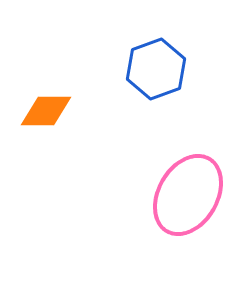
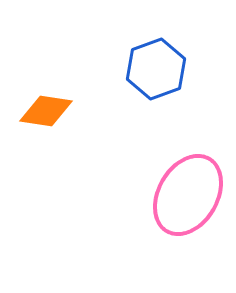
orange diamond: rotated 8 degrees clockwise
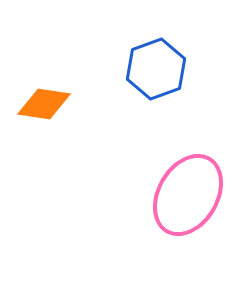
orange diamond: moved 2 px left, 7 px up
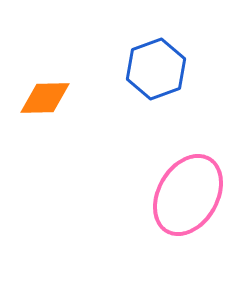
orange diamond: moved 1 px right, 6 px up; rotated 10 degrees counterclockwise
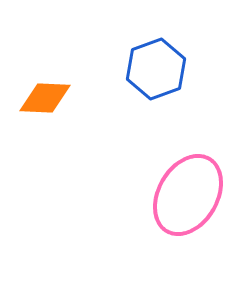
orange diamond: rotated 4 degrees clockwise
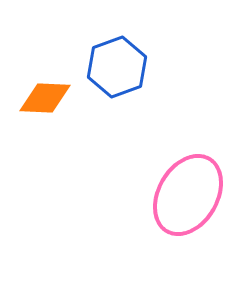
blue hexagon: moved 39 px left, 2 px up
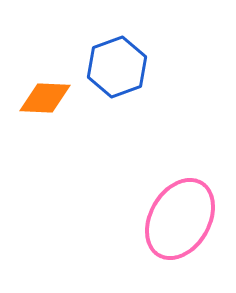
pink ellipse: moved 8 px left, 24 px down
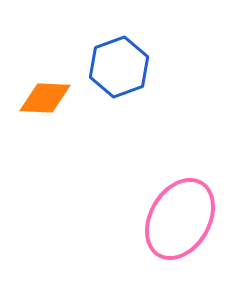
blue hexagon: moved 2 px right
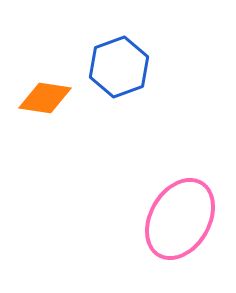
orange diamond: rotated 6 degrees clockwise
